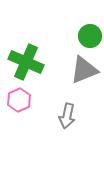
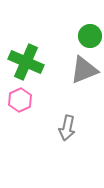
pink hexagon: moved 1 px right
gray arrow: moved 12 px down
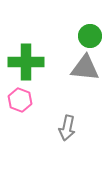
green cross: rotated 24 degrees counterclockwise
gray triangle: moved 1 px right, 2 px up; rotated 28 degrees clockwise
pink hexagon: rotated 15 degrees counterclockwise
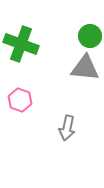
green cross: moved 5 px left, 18 px up; rotated 20 degrees clockwise
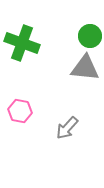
green cross: moved 1 px right, 1 px up
pink hexagon: moved 11 px down; rotated 10 degrees counterclockwise
gray arrow: rotated 30 degrees clockwise
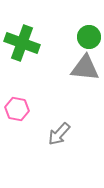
green circle: moved 1 px left, 1 px down
pink hexagon: moved 3 px left, 2 px up
gray arrow: moved 8 px left, 6 px down
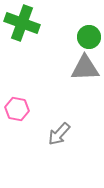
green cross: moved 20 px up
gray triangle: rotated 8 degrees counterclockwise
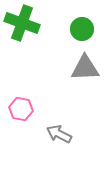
green circle: moved 7 px left, 8 px up
pink hexagon: moved 4 px right
gray arrow: rotated 75 degrees clockwise
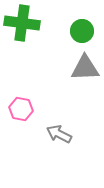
green cross: rotated 12 degrees counterclockwise
green circle: moved 2 px down
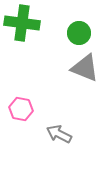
green circle: moved 3 px left, 2 px down
gray triangle: rotated 24 degrees clockwise
